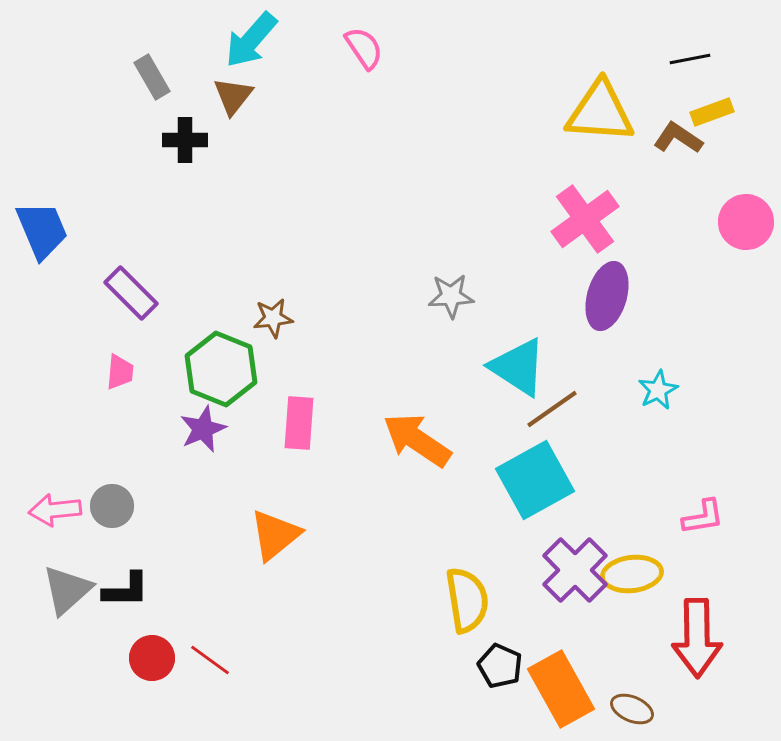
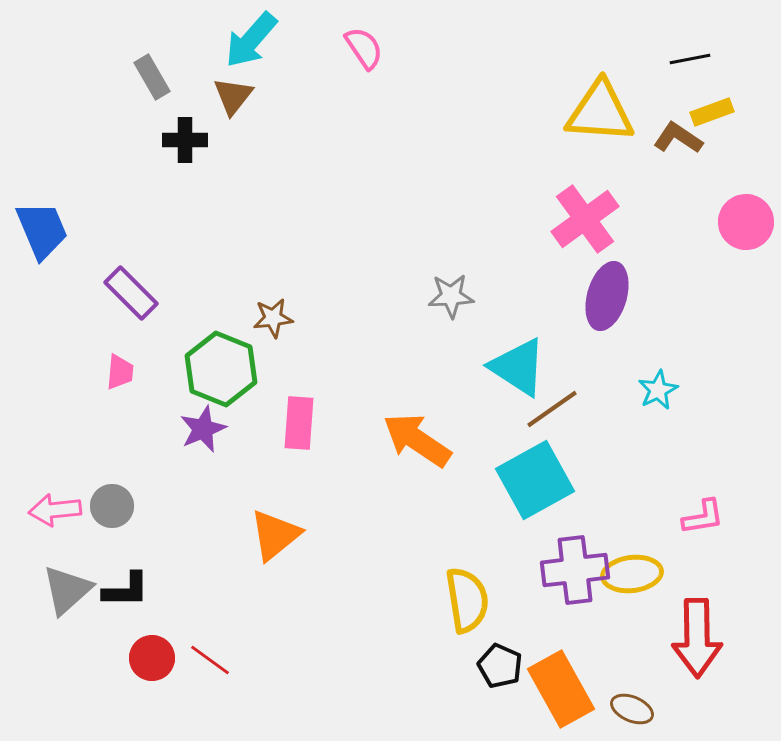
purple cross: rotated 38 degrees clockwise
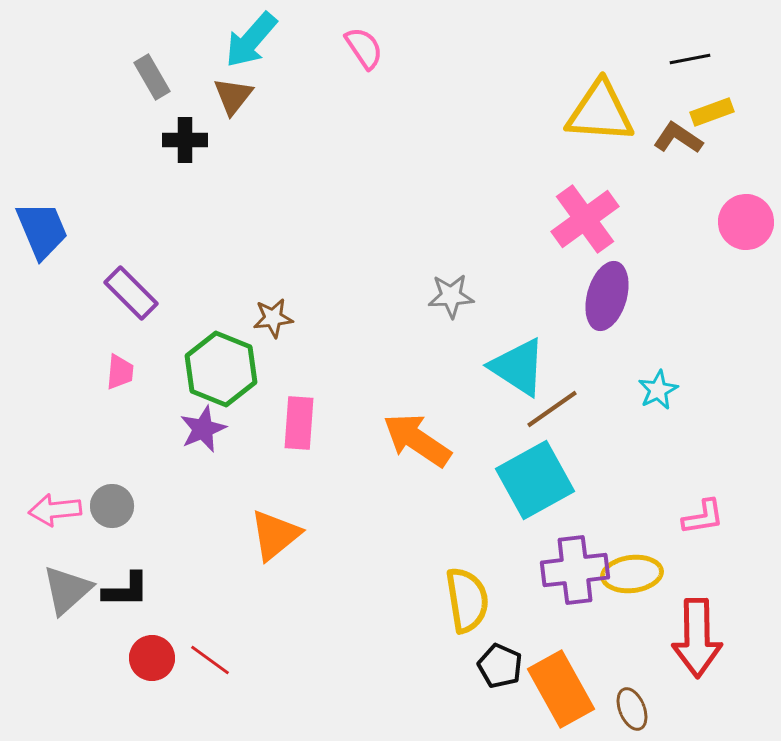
brown ellipse: rotated 45 degrees clockwise
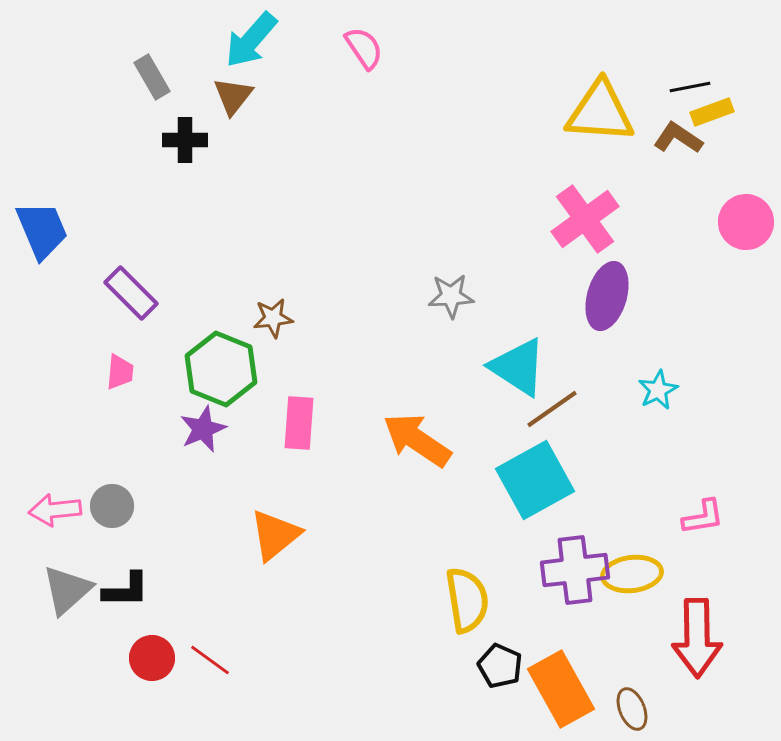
black line: moved 28 px down
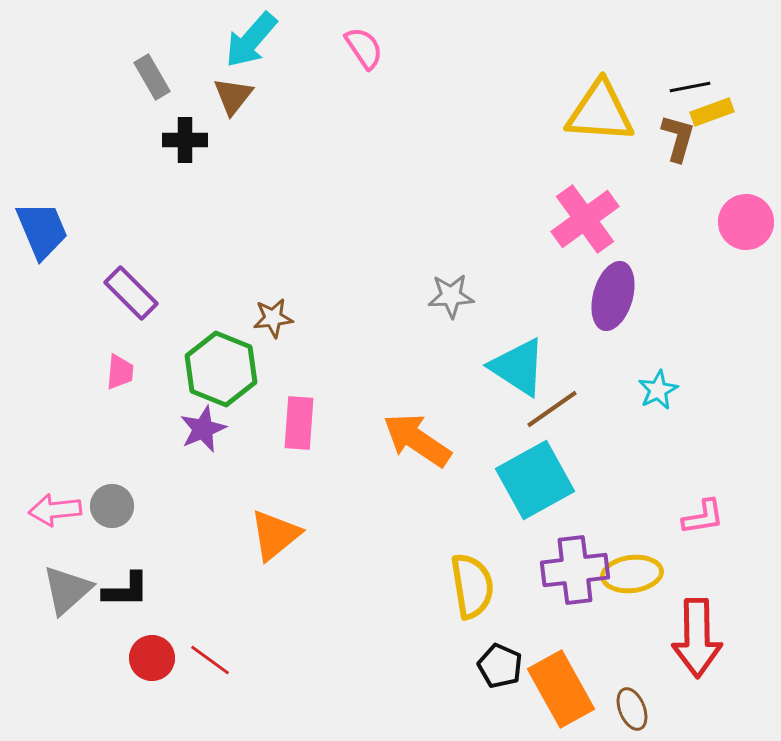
brown L-shape: rotated 72 degrees clockwise
purple ellipse: moved 6 px right
yellow semicircle: moved 5 px right, 14 px up
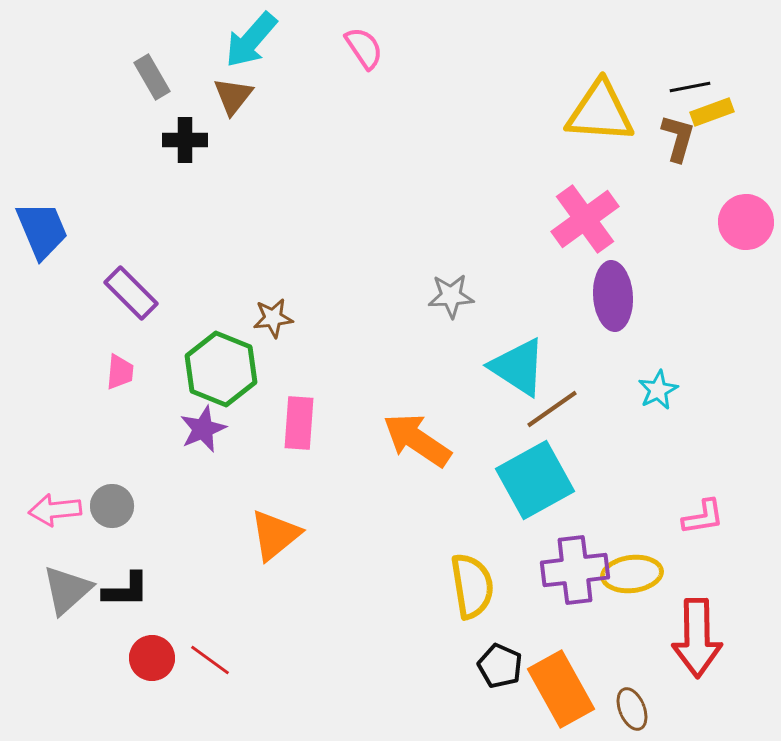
purple ellipse: rotated 20 degrees counterclockwise
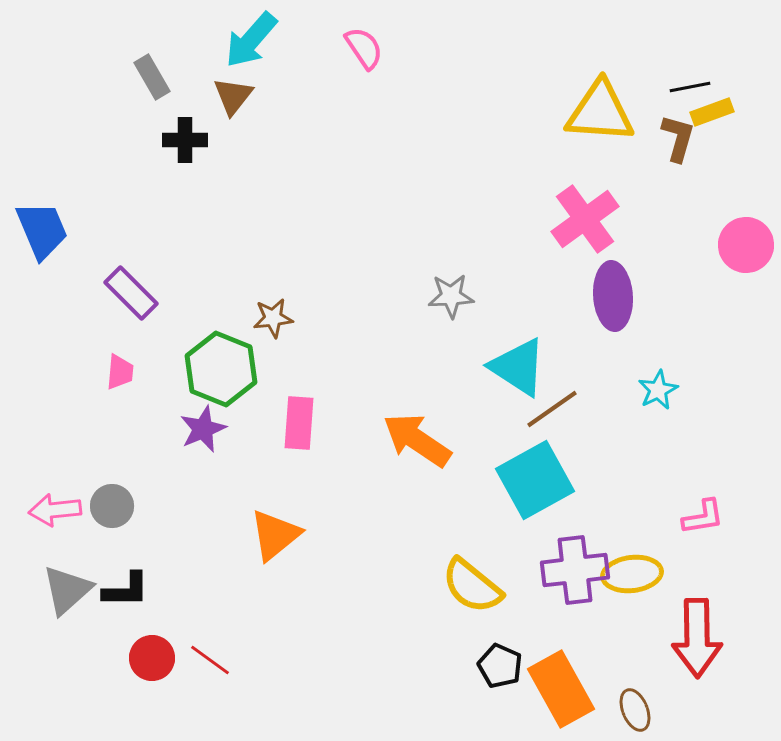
pink circle: moved 23 px down
yellow semicircle: rotated 138 degrees clockwise
brown ellipse: moved 3 px right, 1 px down
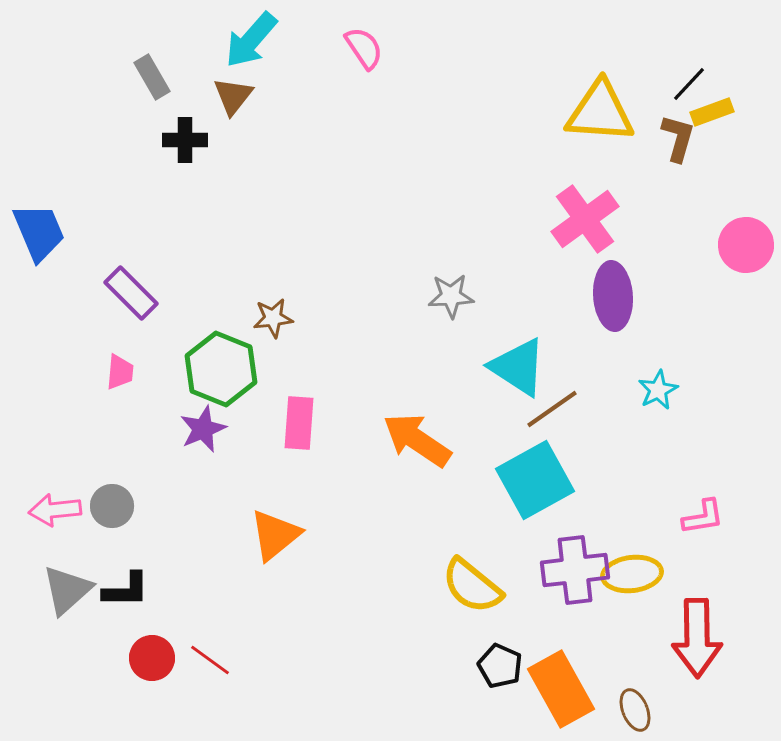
black line: moved 1 px left, 3 px up; rotated 36 degrees counterclockwise
blue trapezoid: moved 3 px left, 2 px down
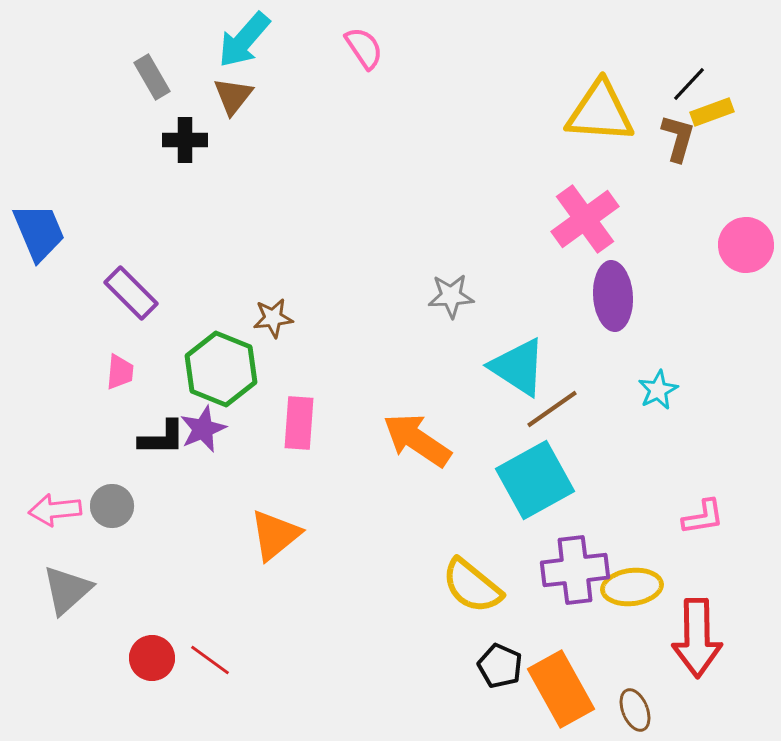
cyan arrow: moved 7 px left
yellow ellipse: moved 13 px down
black L-shape: moved 36 px right, 152 px up
